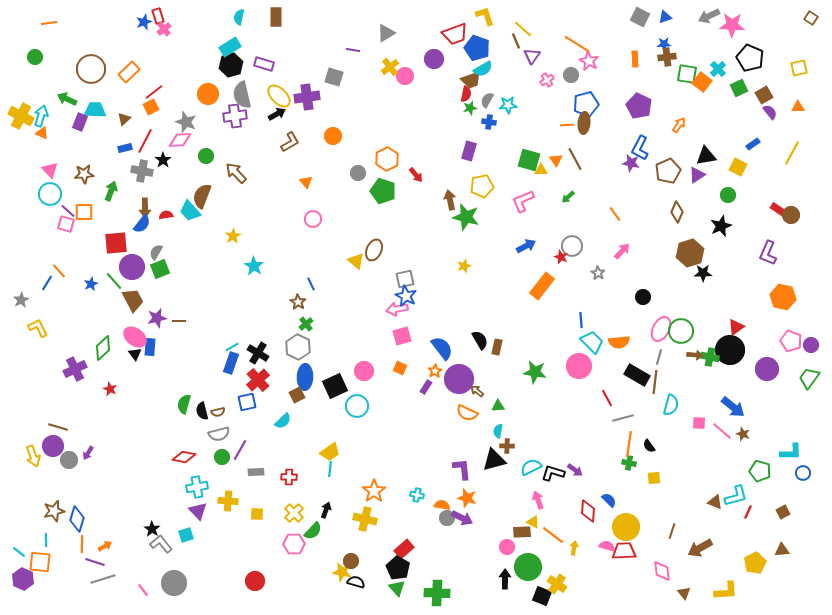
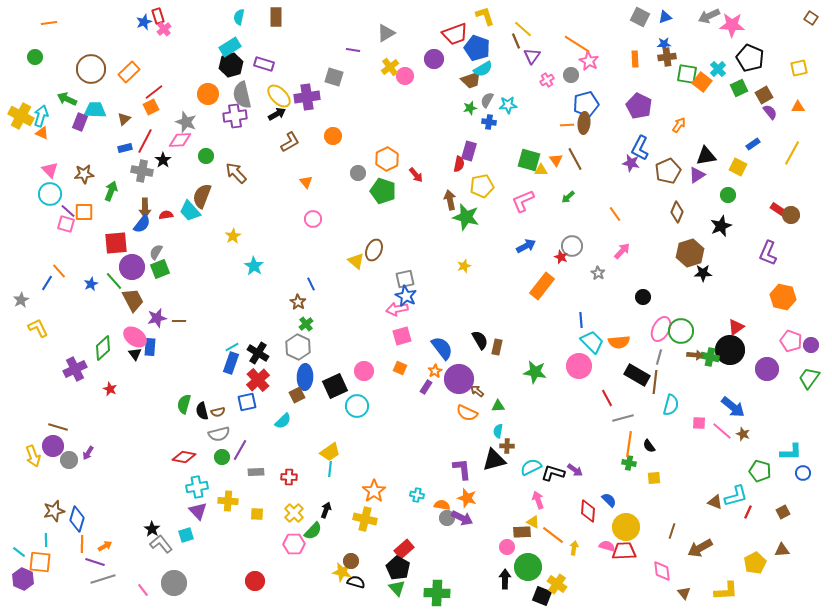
red semicircle at (466, 94): moved 7 px left, 70 px down
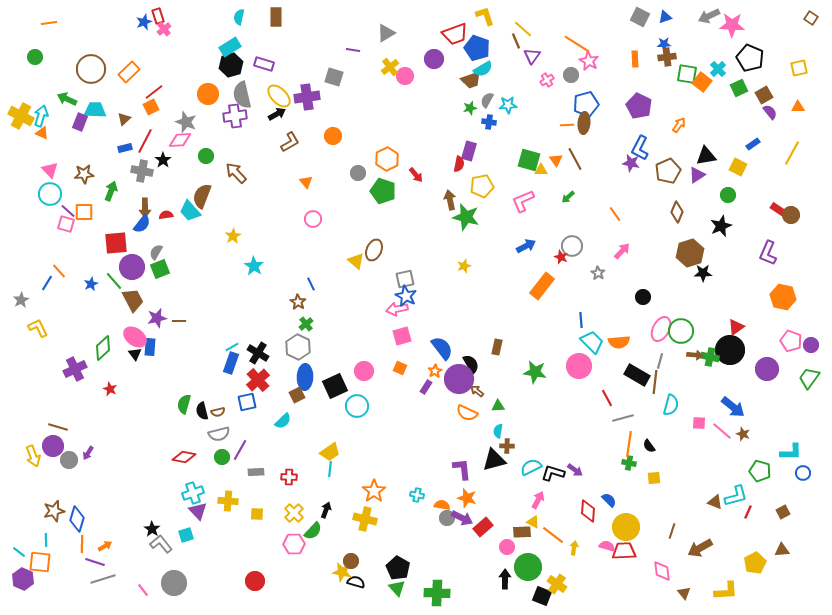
black semicircle at (480, 340): moved 9 px left, 24 px down
gray line at (659, 357): moved 1 px right, 4 px down
cyan cross at (197, 487): moved 4 px left, 6 px down; rotated 10 degrees counterclockwise
pink arrow at (538, 500): rotated 48 degrees clockwise
red rectangle at (404, 549): moved 79 px right, 22 px up
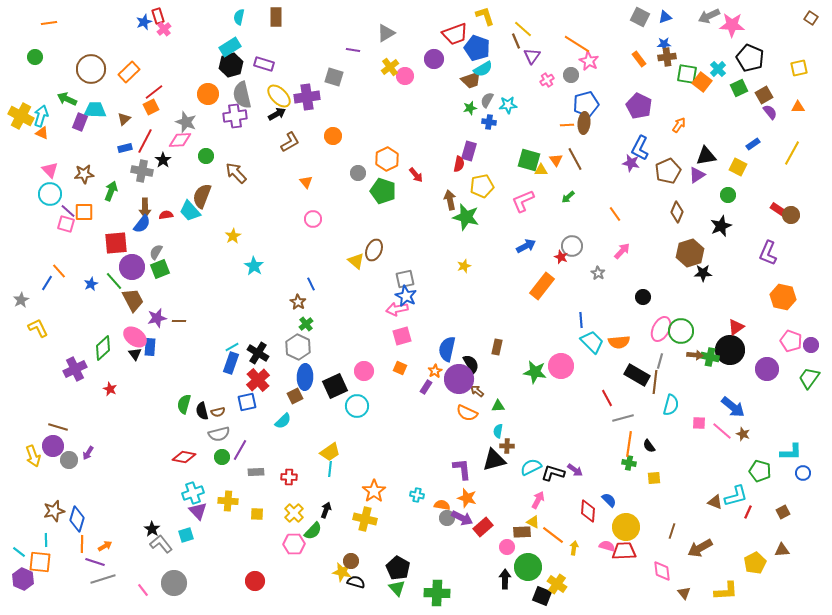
orange rectangle at (635, 59): moved 4 px right; rotated 35 degrees counterclockwise
blue semicircle at (442, 348): moved 5 px right, 1 px down; rotated 130 degrees counterclockwise
pink circle at (579, 366): moved 18 px left
brown square at (297, 395): moved 2 px left, 1 px down
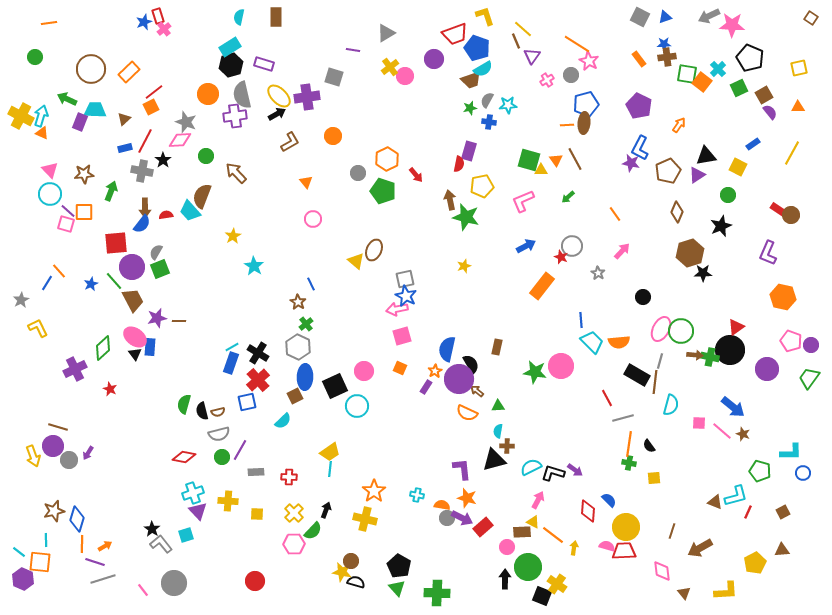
black pentagon at (398, 568): moved 1 px right, 2 px up
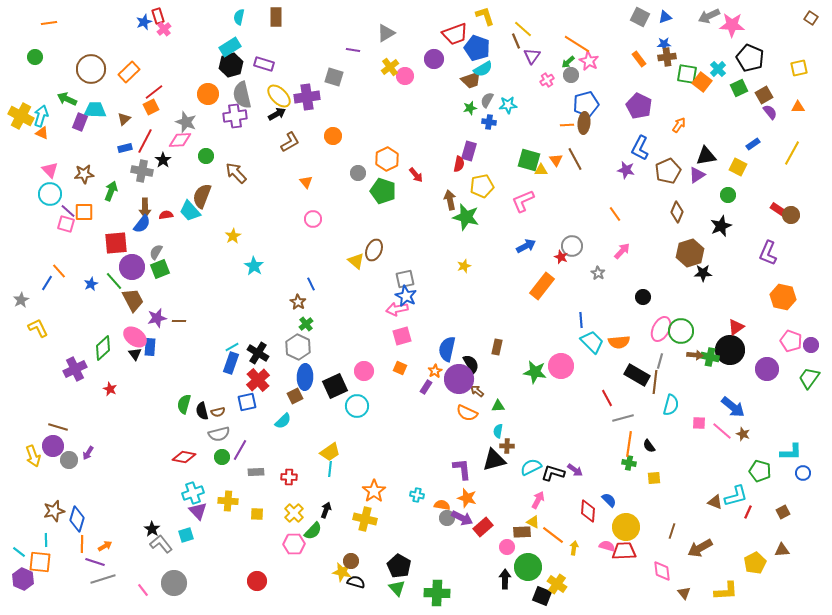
purple star at (631, 163): moved 5 px left, 7 px down
green arrow at (568, 197): moved 135 px up
red circle at (255, 581): moved 2 px right
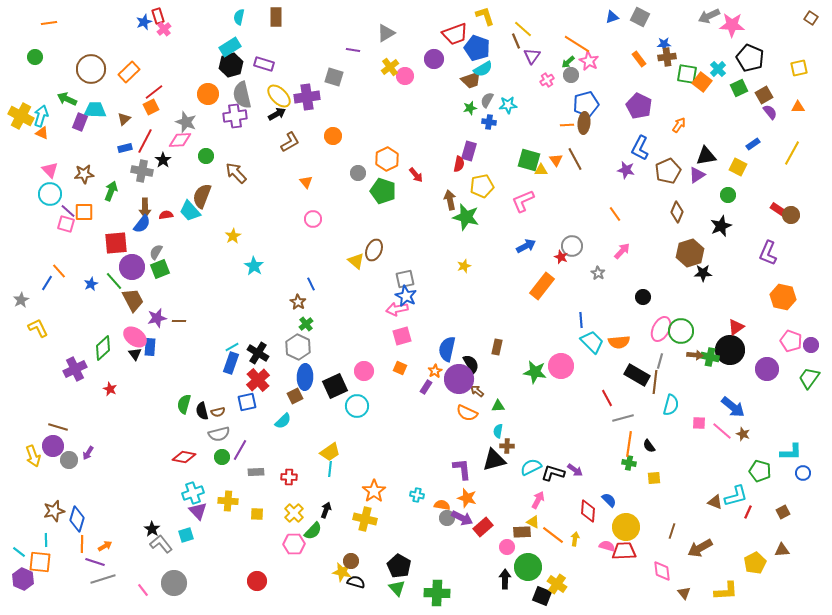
blue triangle at (665, 17): moved 53 px left
yellow arrow at (574, 548): moved 1 px right, 9 px up
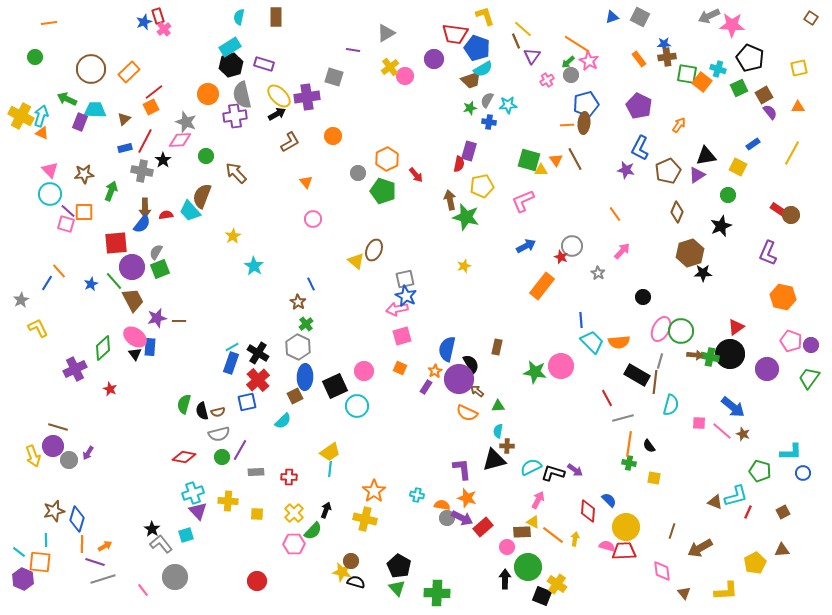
red trapezoid at (455, 34): rotated 28 degrees clockwise
cyan cross at (718, 69): rotated 28 degrees counterclockwise
black circle at (730, 350): moved 4 px down
yellow square at (654, 478): rotated 16 degrees clockwise
gray circle at (174, 583): moved 1 px right, 6 px up
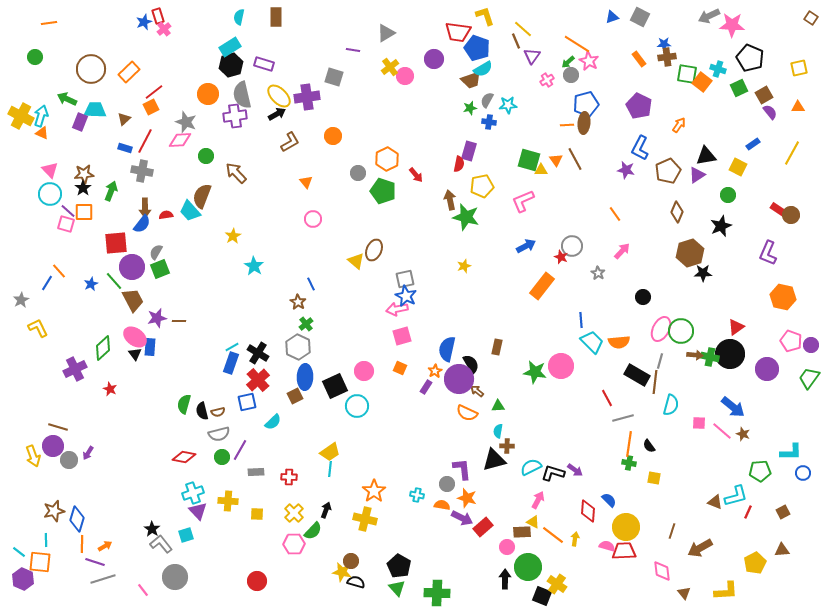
red trapezoid at (455, 34): moved 3 px right, 2 px up
blue rectangle at (125, 148): rotated 32 degrees clockwise
black star at (163, 160): moved 80 px left, 28 px down
cyan semicircle at (283, 421): moved 10 px left, 1 px down
green pentagon at (760, 471): rotated 20 degrees counterclockwise
gray circle at (447, 518): moved 34 px up
